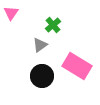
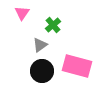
pink triangle: moved 11 px right
pink rectangle: rotated 16 degrees counterclockwise
black circle: moved 5 px up
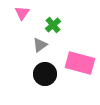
pink rectangle: moved 3 px right, 3 px up
black circle: moved 3 px right, 3 px down
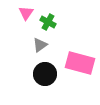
pink triangle: moved 4 px right
green cross: moved 5 px left, 3 px up; rotated 21 degrees counterclockwise
